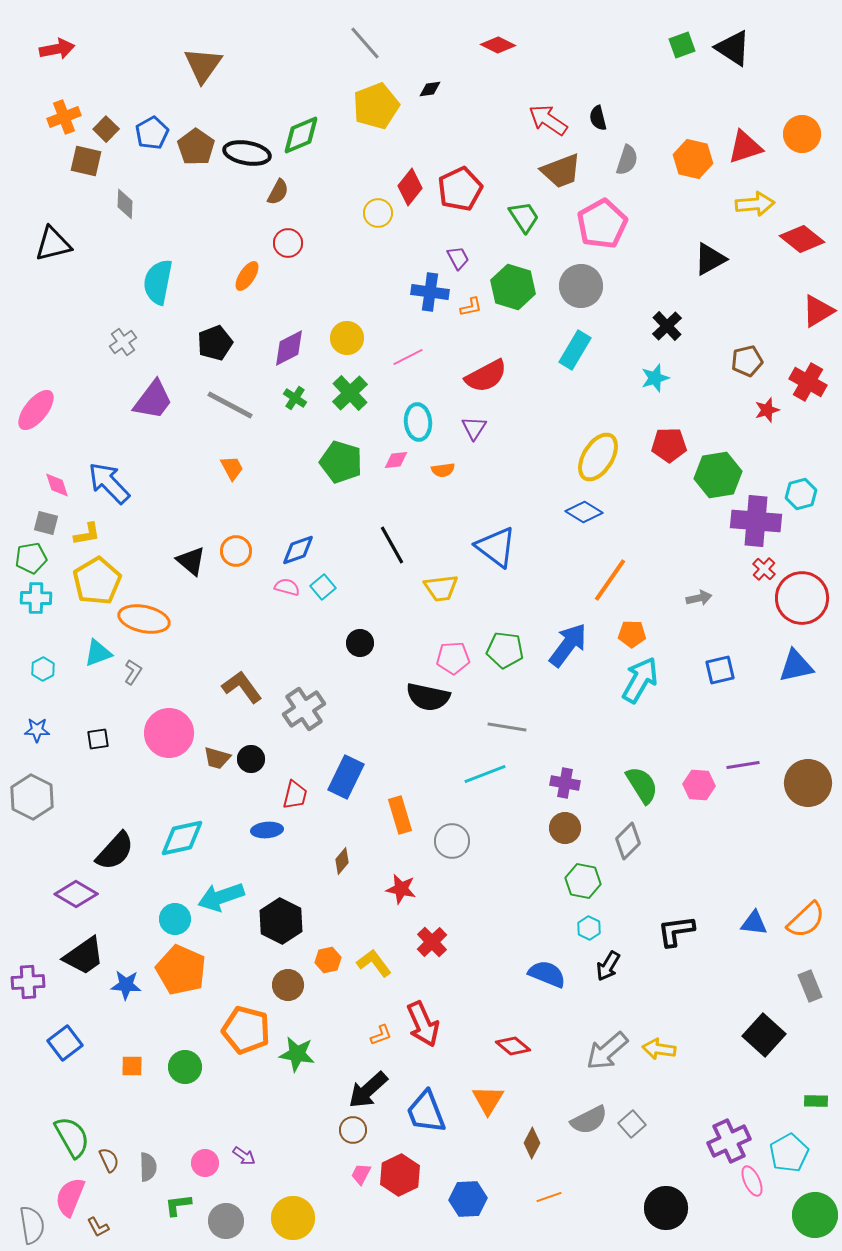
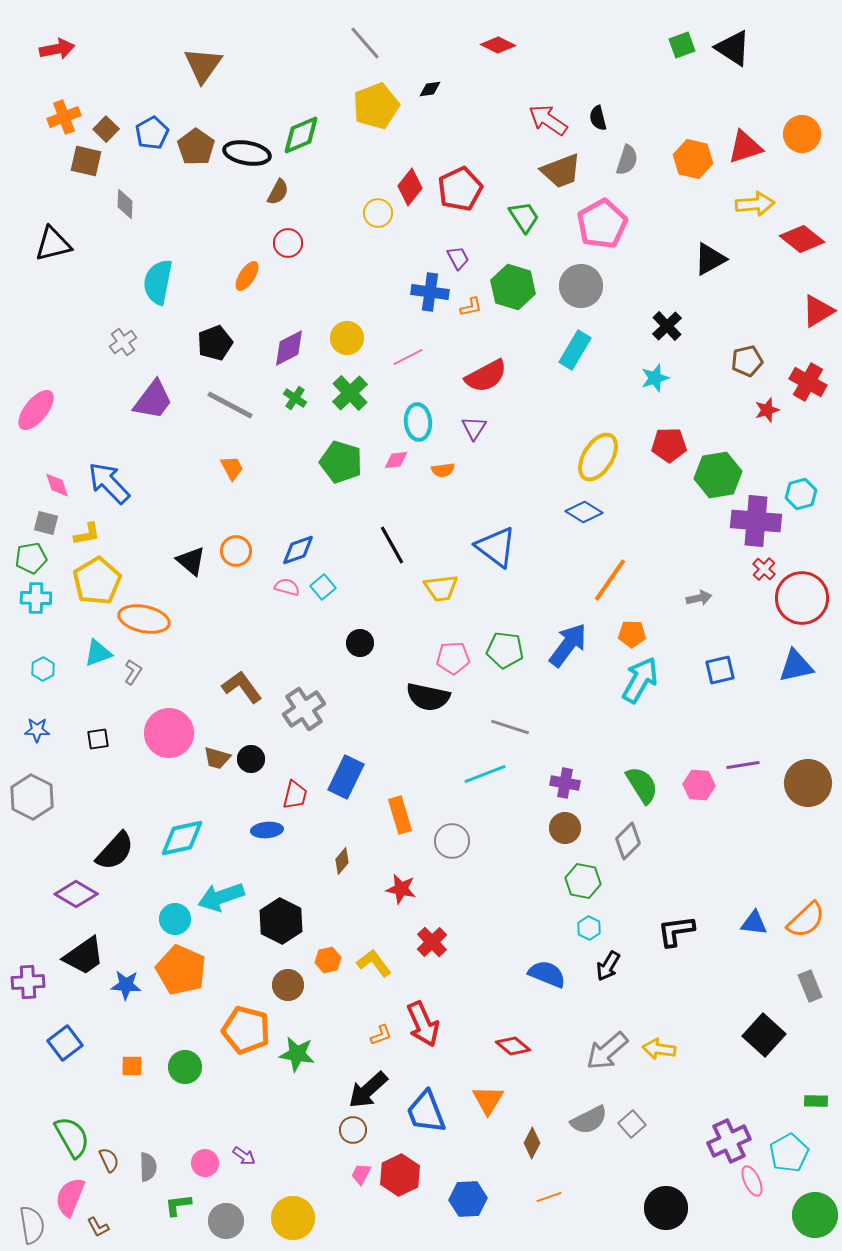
gray line at (507, 727): moved 3 px right; rotated 9 degrees clockwise
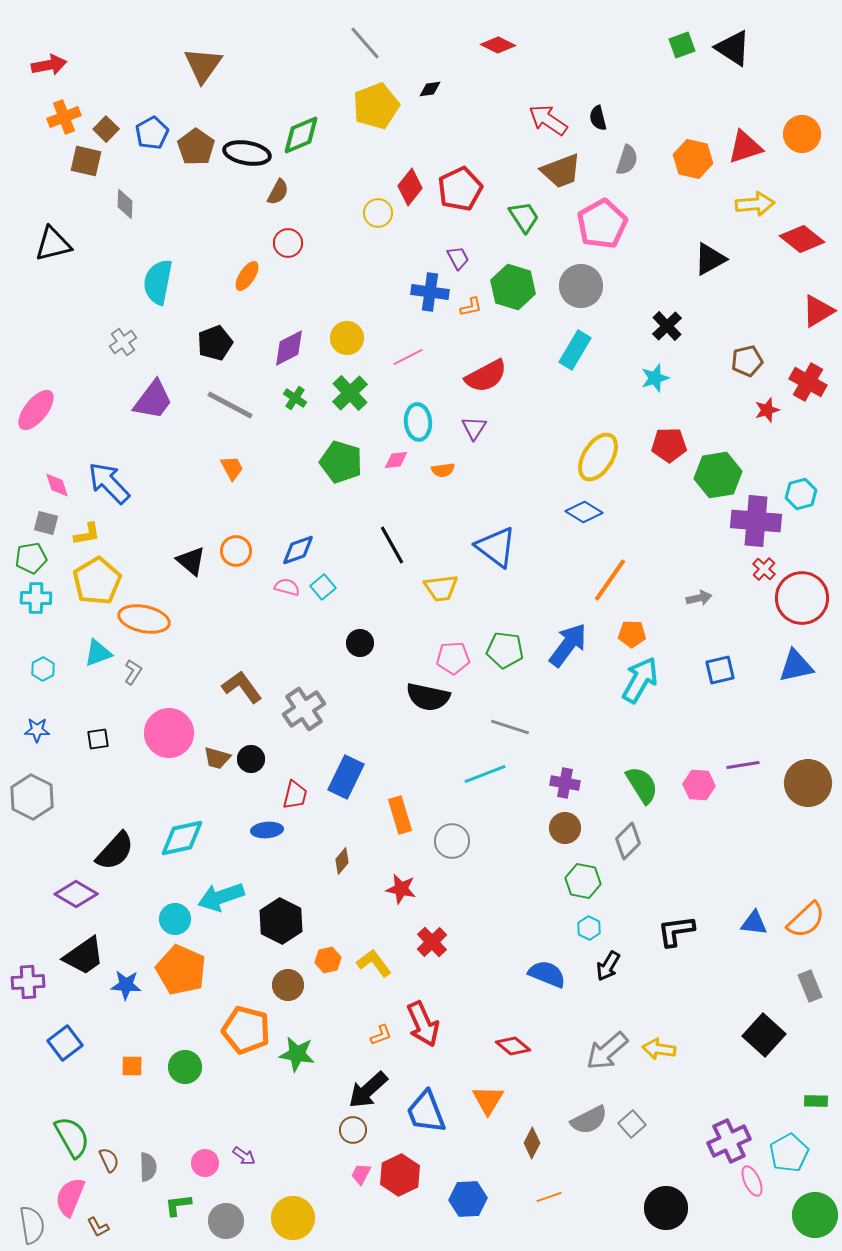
red arrow at (57, 49): moved 8 px left, 16 px down
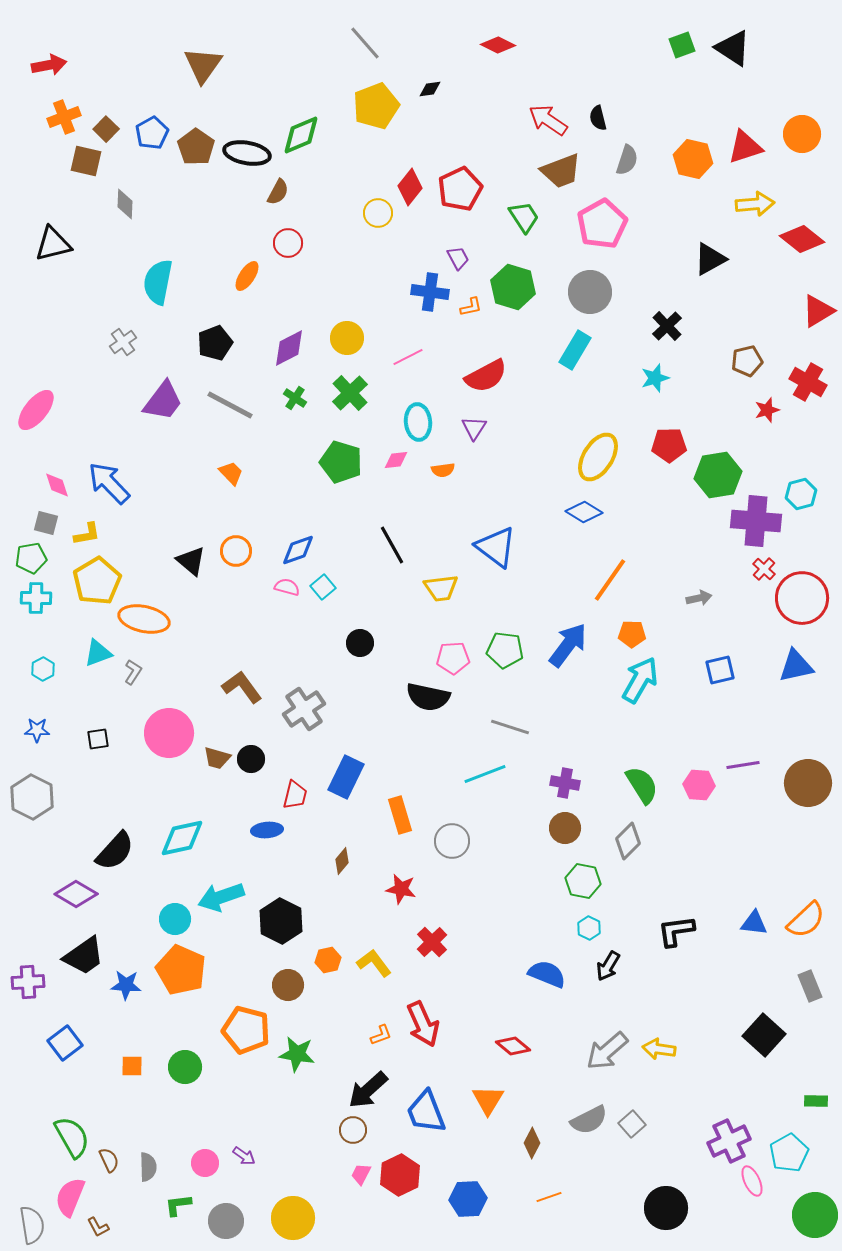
gray circle at (581, 286): moved 9 px right, 6 px down
purple trapezoid at (153, 400): moved 10 px right, 1 px down
orange trapezoid at (232, 468): moved 1 px left, 5 px down; rotated 16 degrees counterclockwise
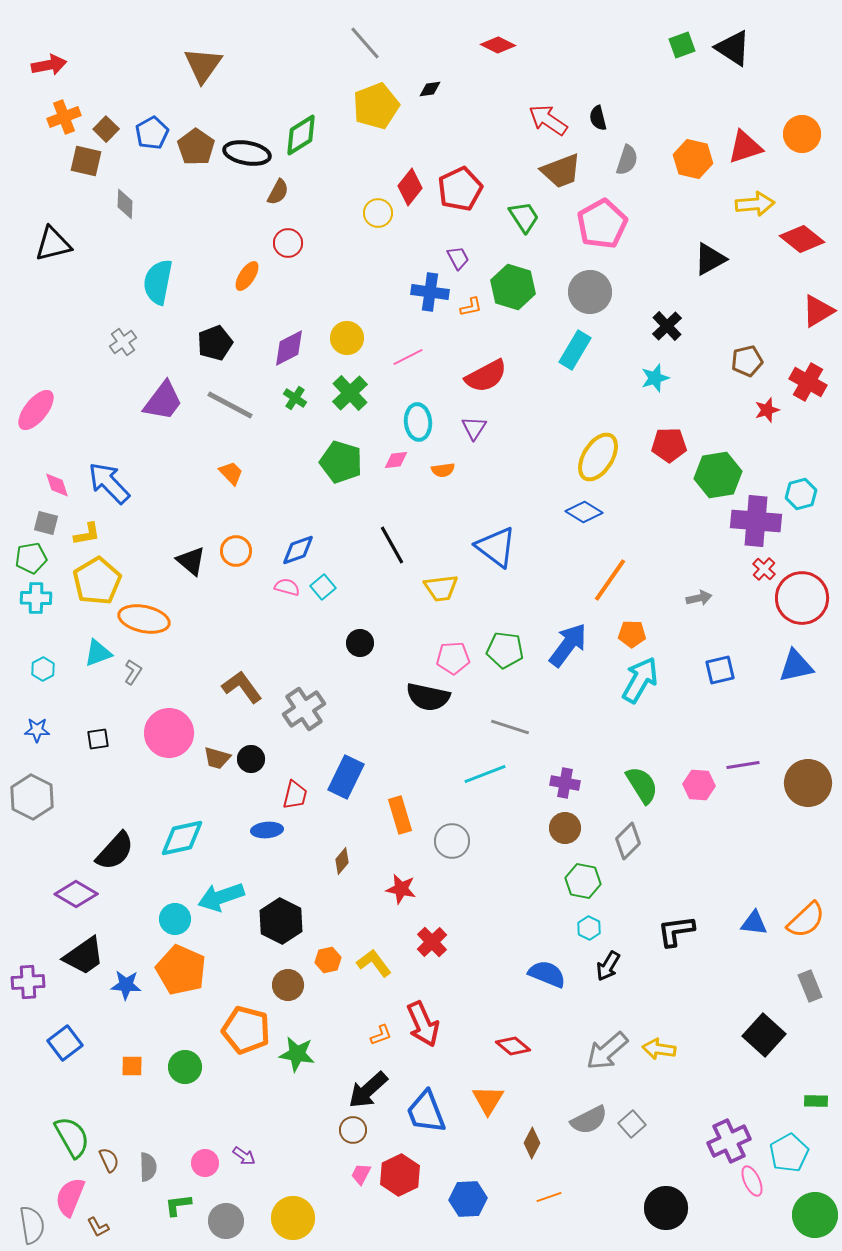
green diamond at (301, 135): rotated 9 degrees counterclockwise
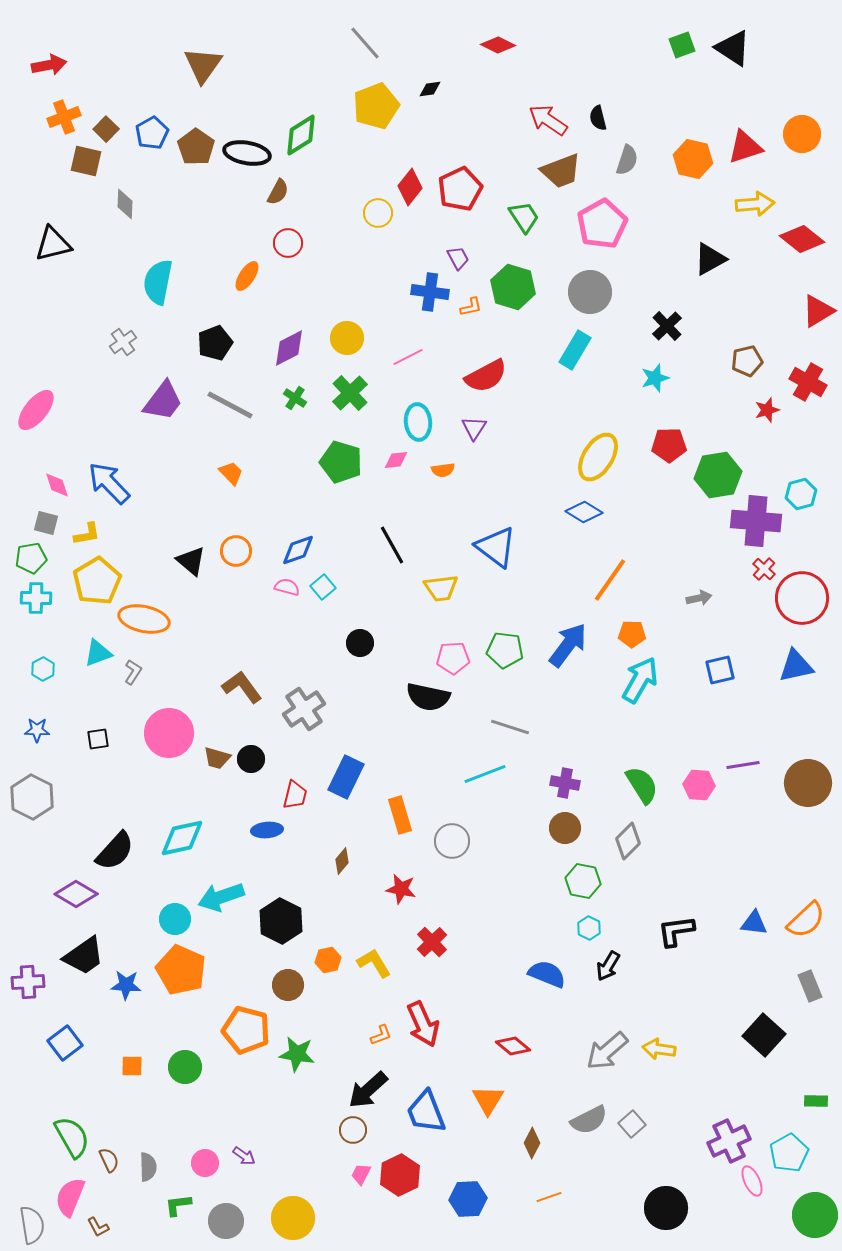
yellow L-shape at (374, 963): rotated 6 degrees clockwise
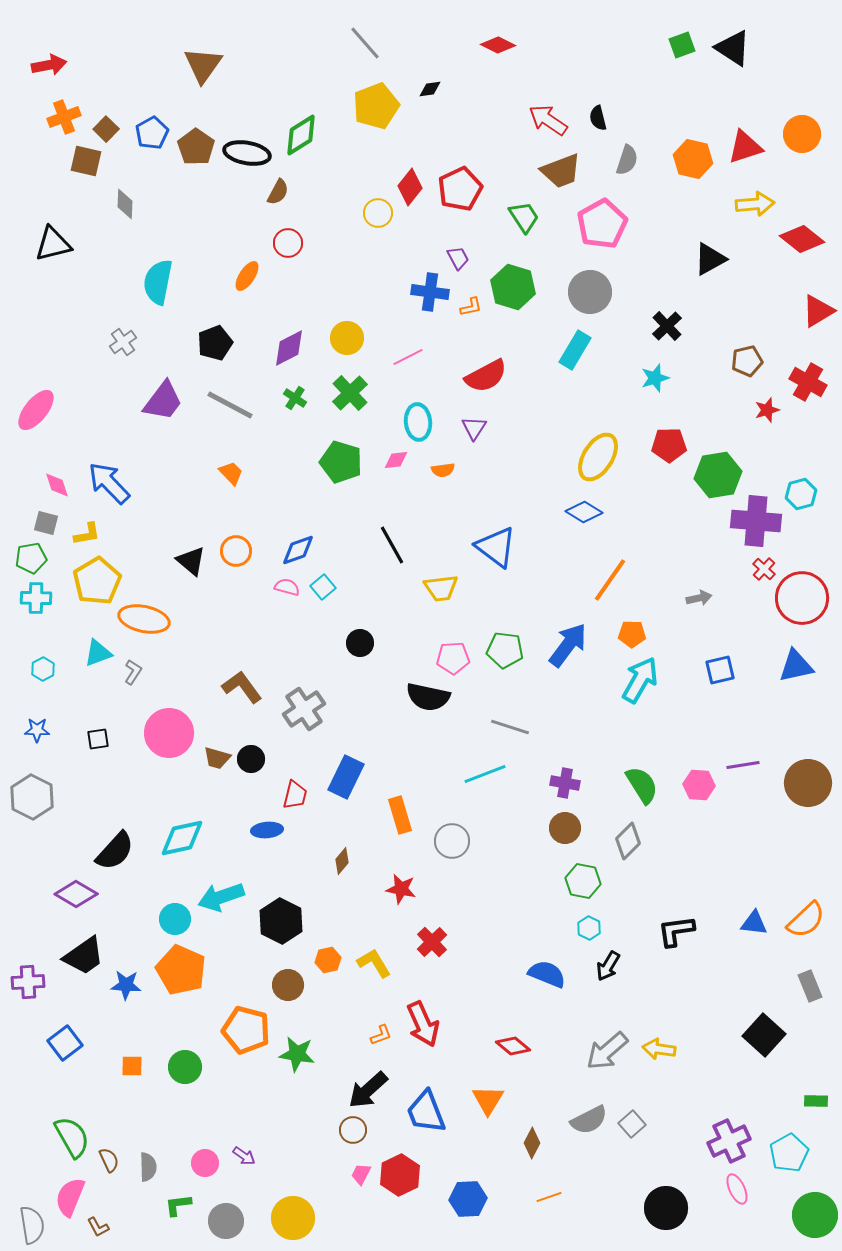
pink ellipse at (752, 1181): moved 15 px left, 8 px down
